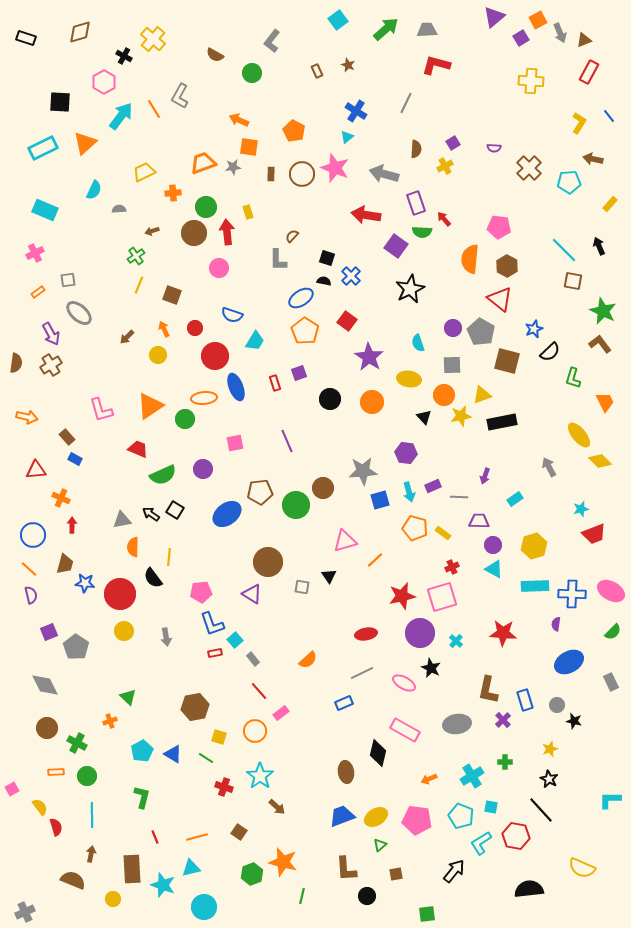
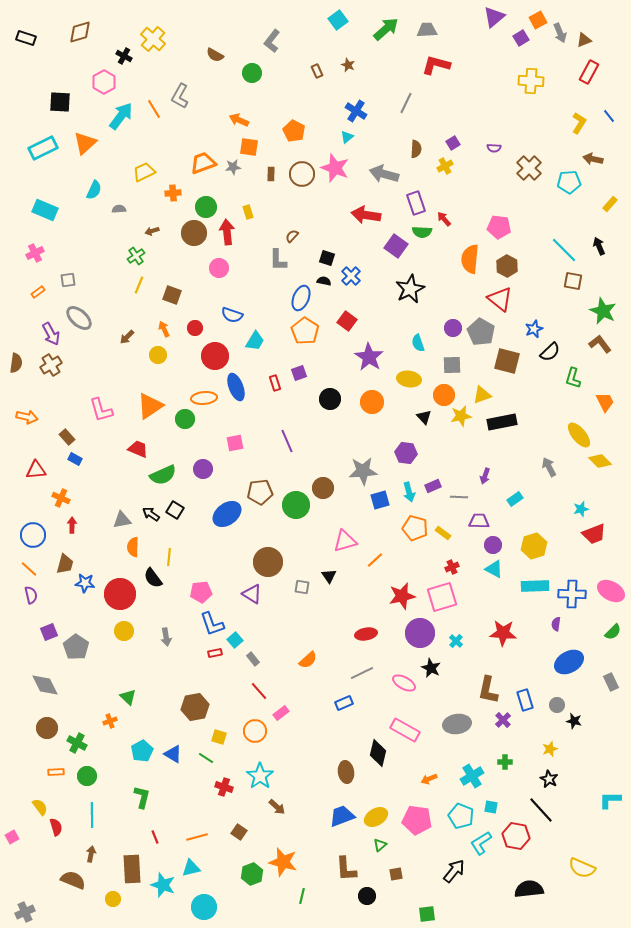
blue ellipse at (301, 298): rotated 35 degrees counterclockwise
gray ellipse at (79, 313): moved 5 px down
pink square at (12, 789): moved 48 px down
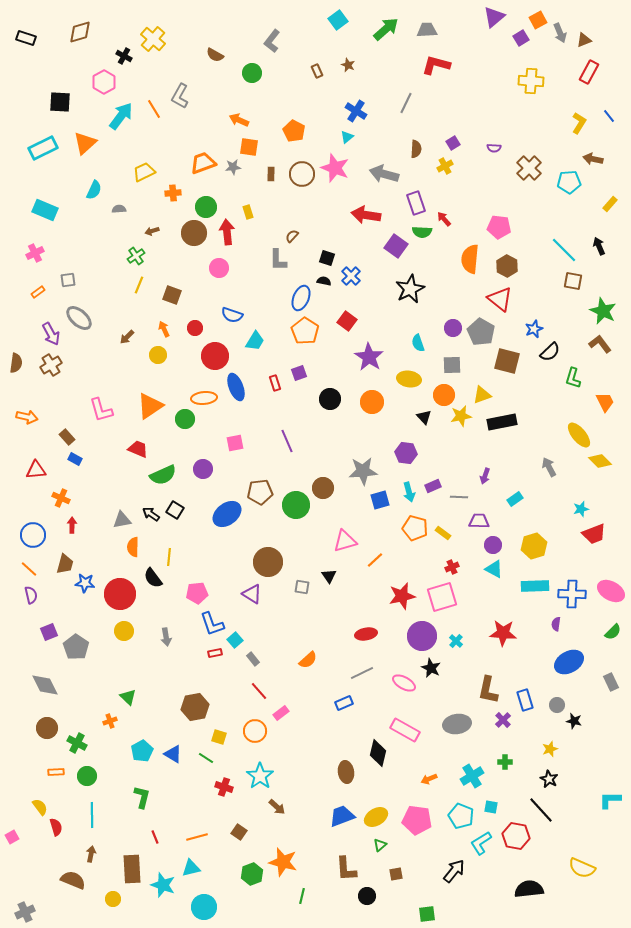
pink pentagon at (201, 592): moved 4 px left, 1 px down
purple circle at (420, 633): moved 2 px right, 3 px down
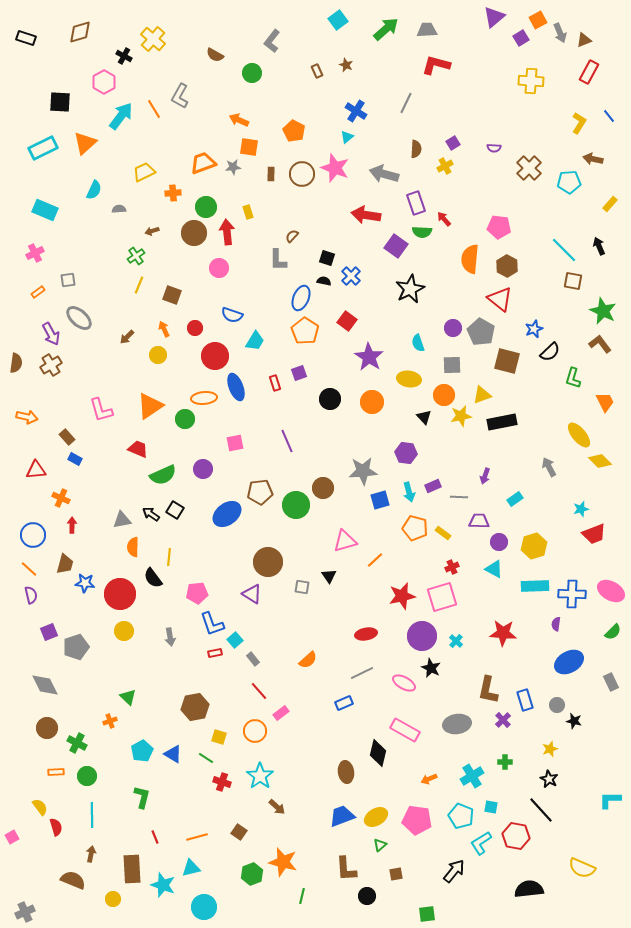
brown star at (348, 65): moved 2 px left
purple circle at (493, 545): moved 6 px right, 3 px up
gray arrow at (166, 637): moved 4 px right
gray pentagon at (76, 647): rotated 20 degrees clockwise
red cross at (224, 787): moved 2 px left, 5 px up
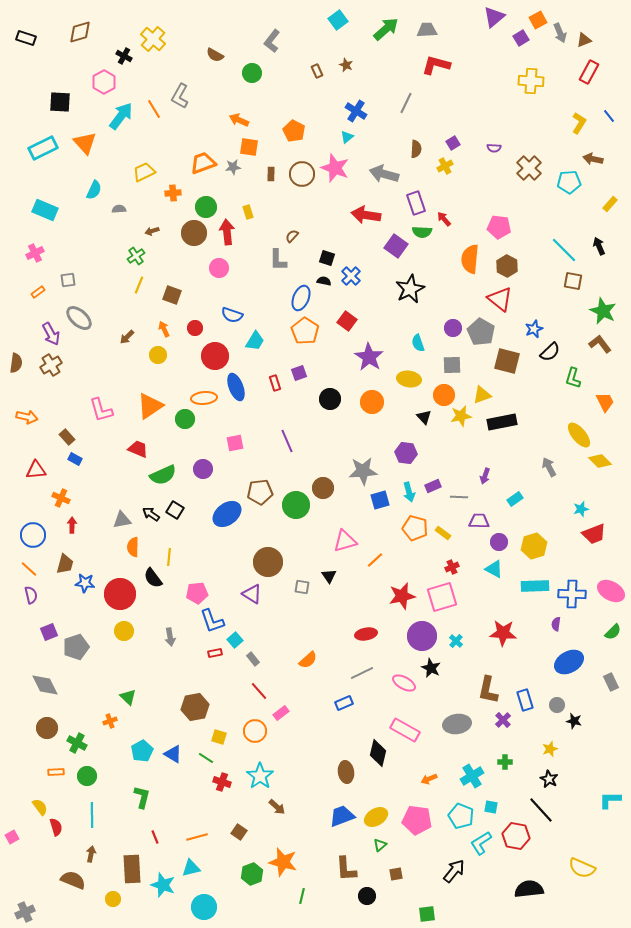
orange triangle at (85, 143): rotated 30 degrees counterclockwise
blue L-shape at (212, 624): moved 3 px up
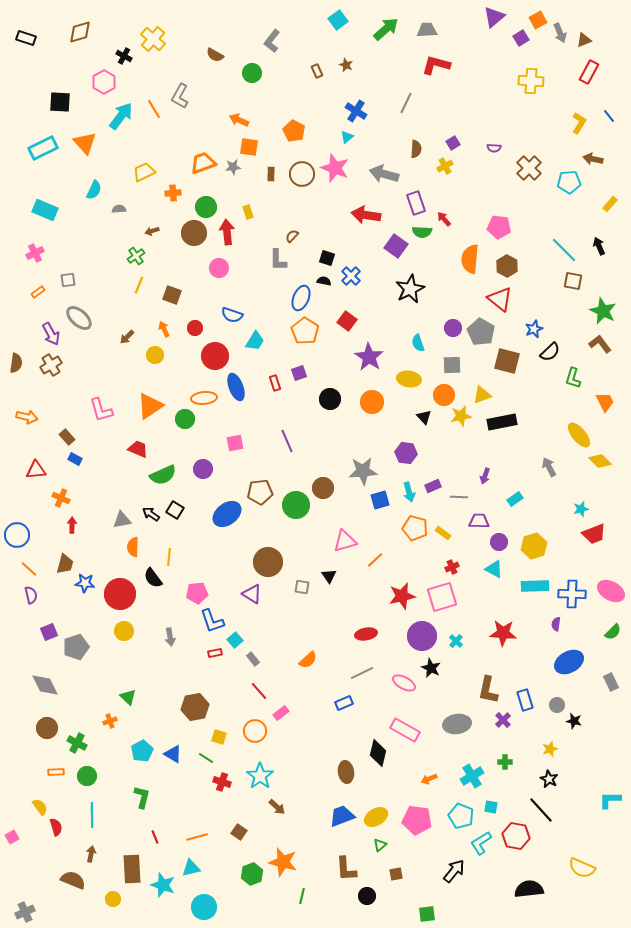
yellow circle at (158, 355): moved 3 px left
blue circle at (33, 535): moved 16 px left
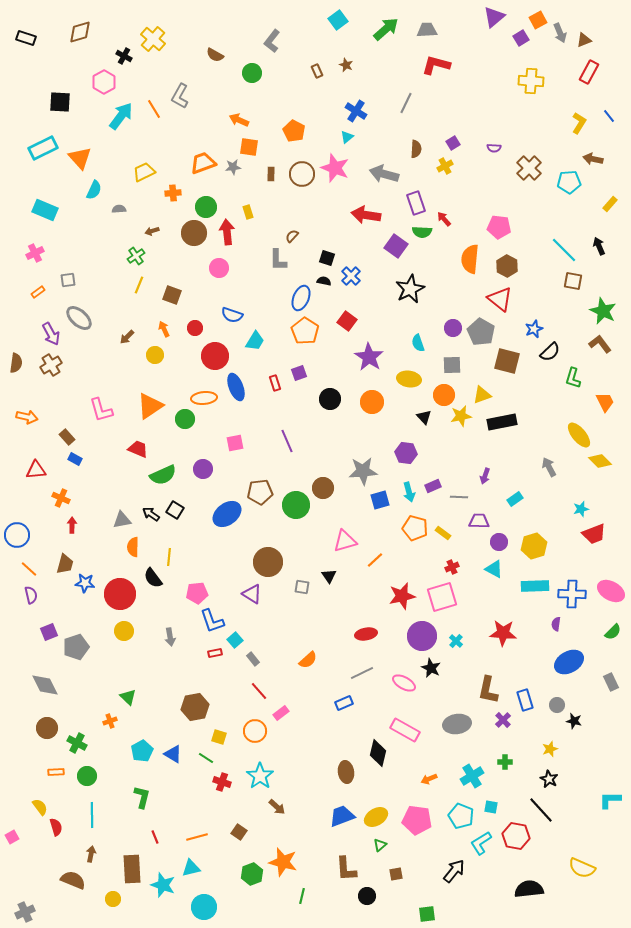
orange triangle at (85, 143): moved 5 px left, 15 px down
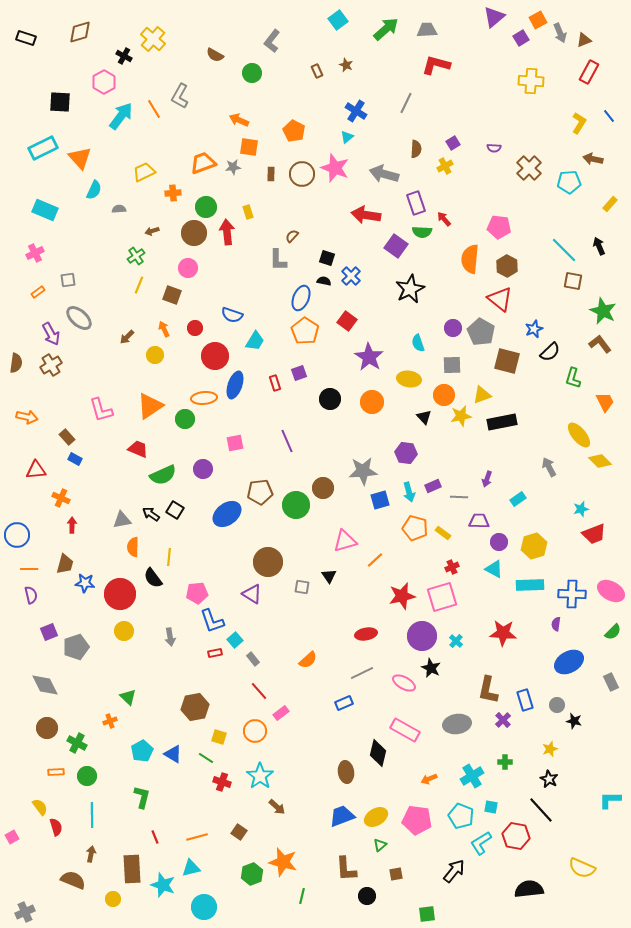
pink circle at (219, 268): moved 31 px left
blue ellipse at (236, 387): moved 1 px left, 2 px up; rotated 40 degrees clockwise
purple arrow at (485, 476): moved 2 px right, 3 px down
cyan rectangle at (515, 499): moved 3 px right
orange line at (29, 569): rotated 42 degrees counterclockwise
cyan rectangle at (535, 586): moved 5 px left, 1 px up
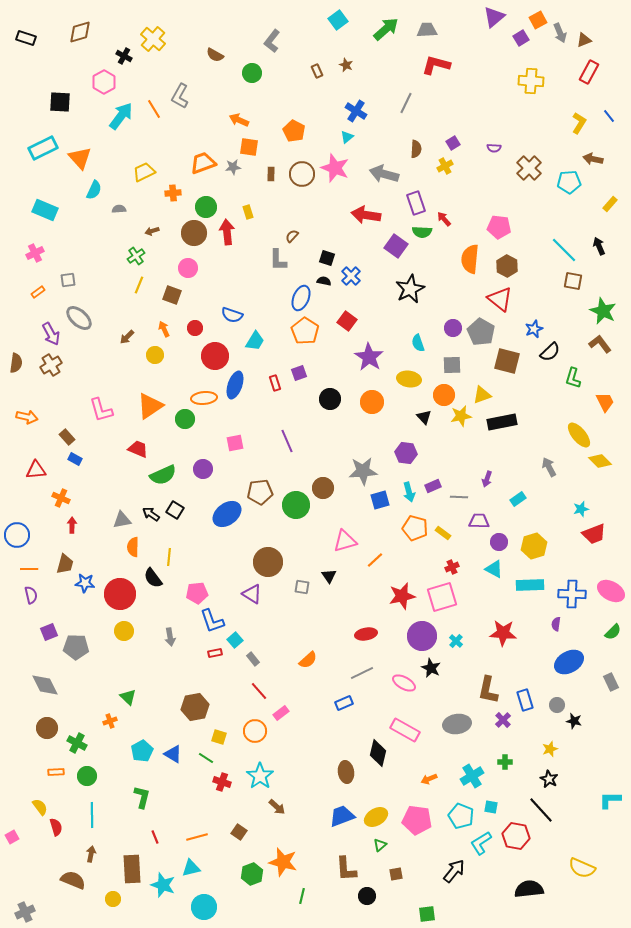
gray pentagon at (76, 647): rotated 20 degrees clockwise
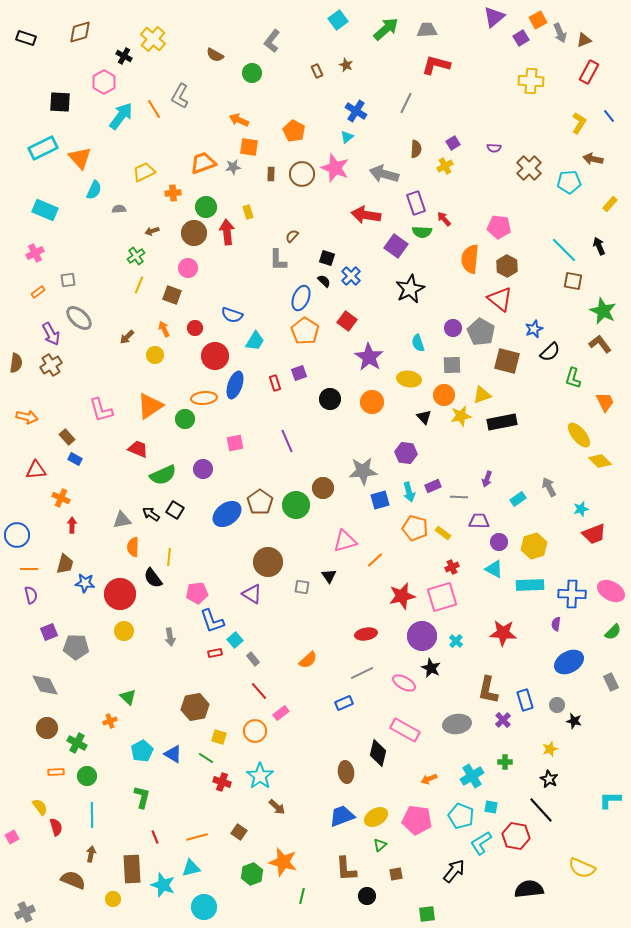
black semicircle at (324, 281): rotated 32 degrees clockwise
gray arrow at (549, 467): moved 20 px down
brown pentagon at (260, 492): moved 10 px down; rotated 30 degrees counterclockwise
